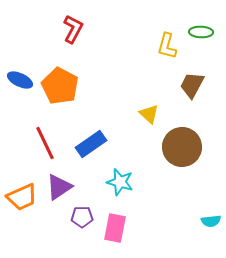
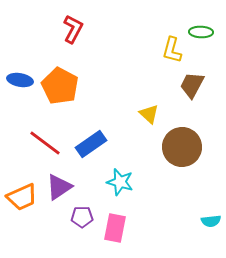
yellow L-shape: moved 5 px right, 4 px down
blue ellipse: rotated 15 degrees counterclockwise
red line: rotated 28 degrees counterclockwise
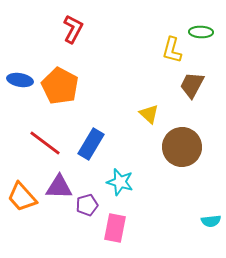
blue rectangle: rotated 24 degrees counterclockwise
purple triangle: rotated 36 degrees clockwise
orange trapezoid: rotated 72 degrees clockwise
purple pentagon: moved 5 px right, 12 px up; rotated 15 degrees counterclockwise
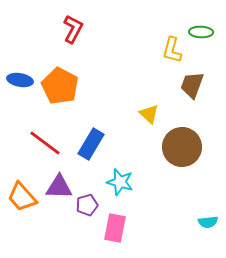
brown trapezoid: rotated 8 degrees counterclockwise
cyan semicircle: moved 3 px left, 1 px down
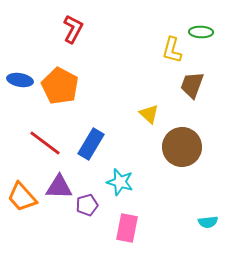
pink rectangle: moved 12 px right
